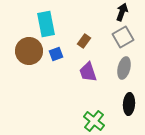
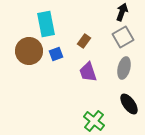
black ellipse: rotated 40 degrees counterclockwise
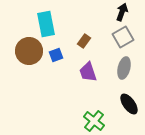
blue square: moved 1 px down
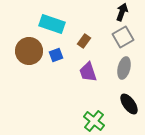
cyan rectangle: moved 6 px right; rotated 60 degrees counterclockwise
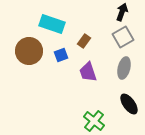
blue square: moved 5 px right
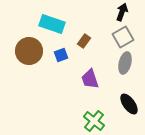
gray ellipse: moved 1 px right, 5 px up
purple trapezoid: moved 2 px right, 7 px down
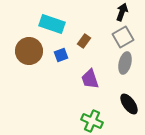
green cross: moved 2 px left; rotated 15 degrees counterclockwise
